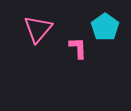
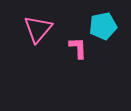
cyan pentagon: moved 2 px left, 1 px up; rotated 24 degrees clockwise
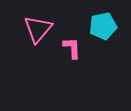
pink L-shape: moved 6 px left
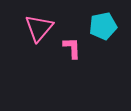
pink triangle: moved 1 px right, 1 px up
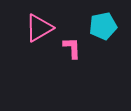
pink triangle: rotated 20 degrees clockwise
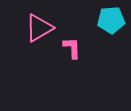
cyan pentagon: moved 8 px right, 6 px up; rotated 8 degrees clockwise
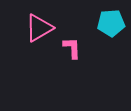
cyan pentagon: moved 3 px down
